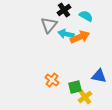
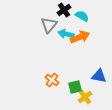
cyan semicircle: moved 4 px left
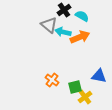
gray triangle: rotated 30 degrees counterclockwise
cyan arrow: moved 3 px left, 2 px up
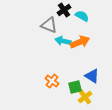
gray triangle: rotated 18 degrees counterclockwise
cyan arrow: moved 9 px down
orange arrow: moved 5 px down
blue triangle: moved 7 px left; rotated 21 degrees clockwise
orange cross: moved 1 px down
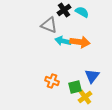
cyan semicircle: moved 4 px up
orange arrow: rotated 30 degrees clockwise
blue triangle: rotated 35 degrees clockwise
orange cross: rotated 16 degrees counterclockwise
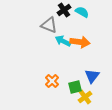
cyan arrow: rotated 14 degrees clockwise
orange cross: rotated 24 degrees clockwise
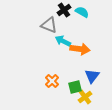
orange arrow: moved 7 px down
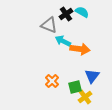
black cross: moved 2 px right, 4 px down
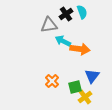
cyan semicircle: rotated 40 degrees clockwise
gray triangle: rotated 30 degrees counterclockwise
